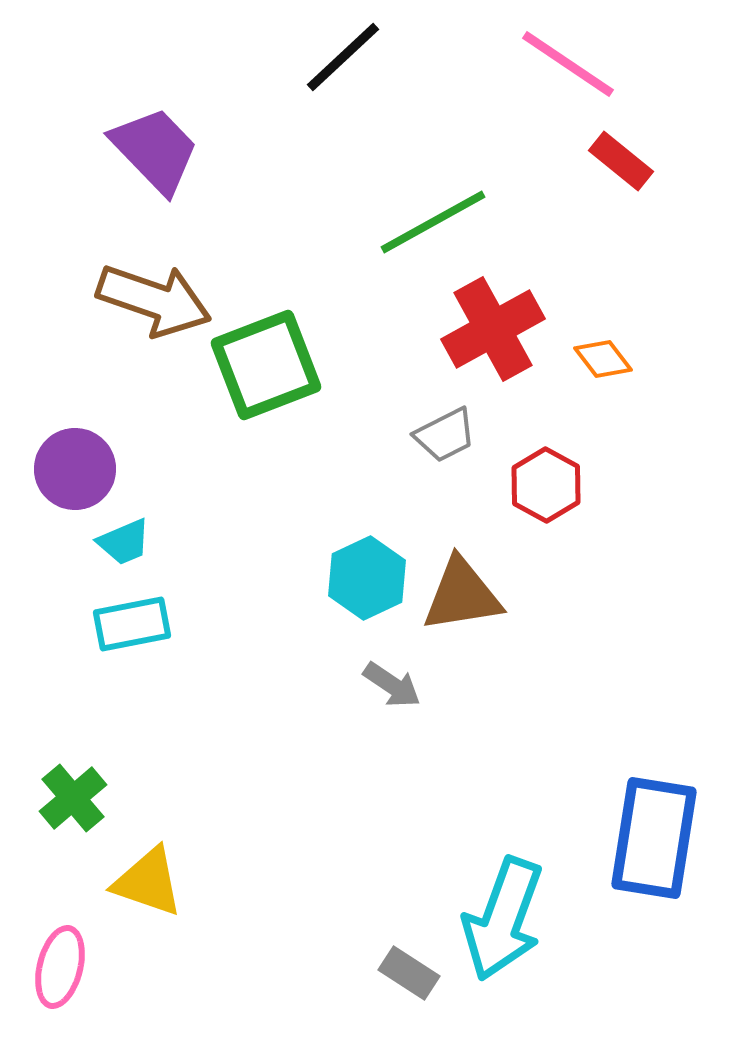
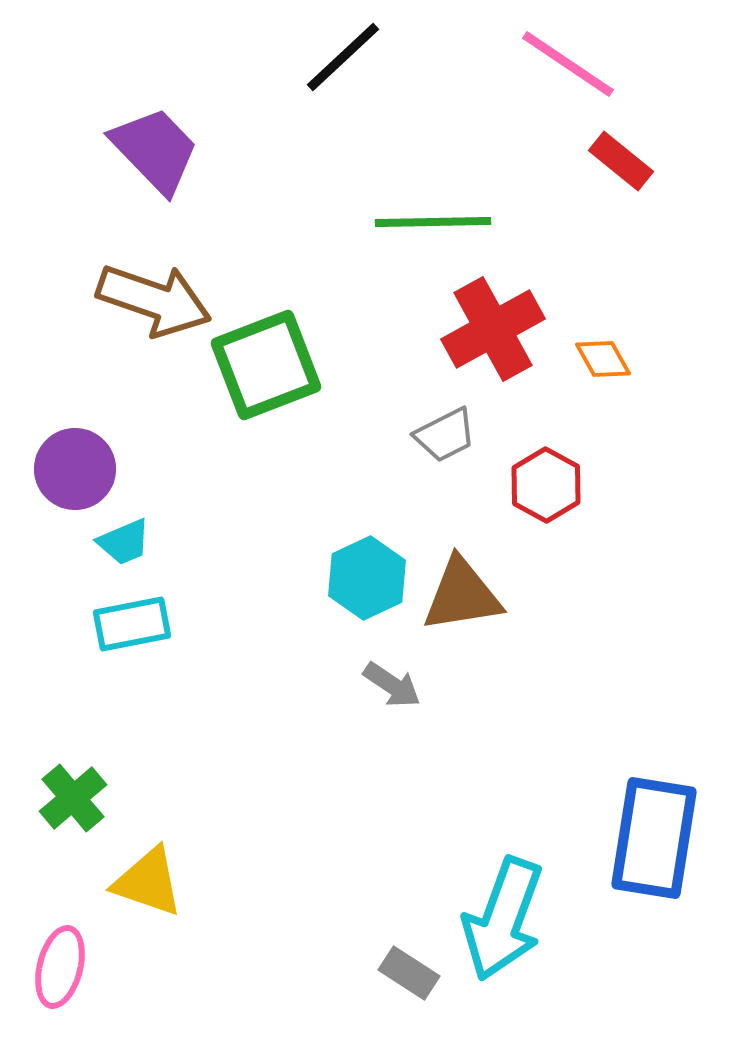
green line: rotated 28 degrees clockwise
orange diamond: rotated 8 degrees clockwise
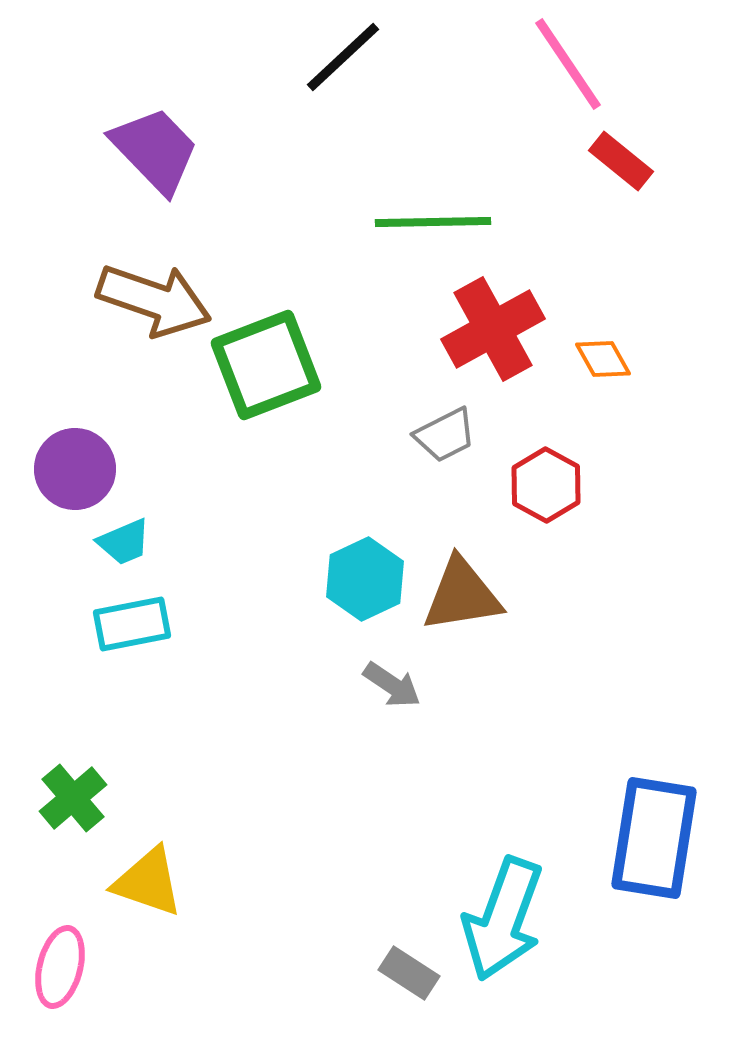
pink line: rotated 22 degrees clockwise
cyan hexagon: moved 2 px left, 1 px down
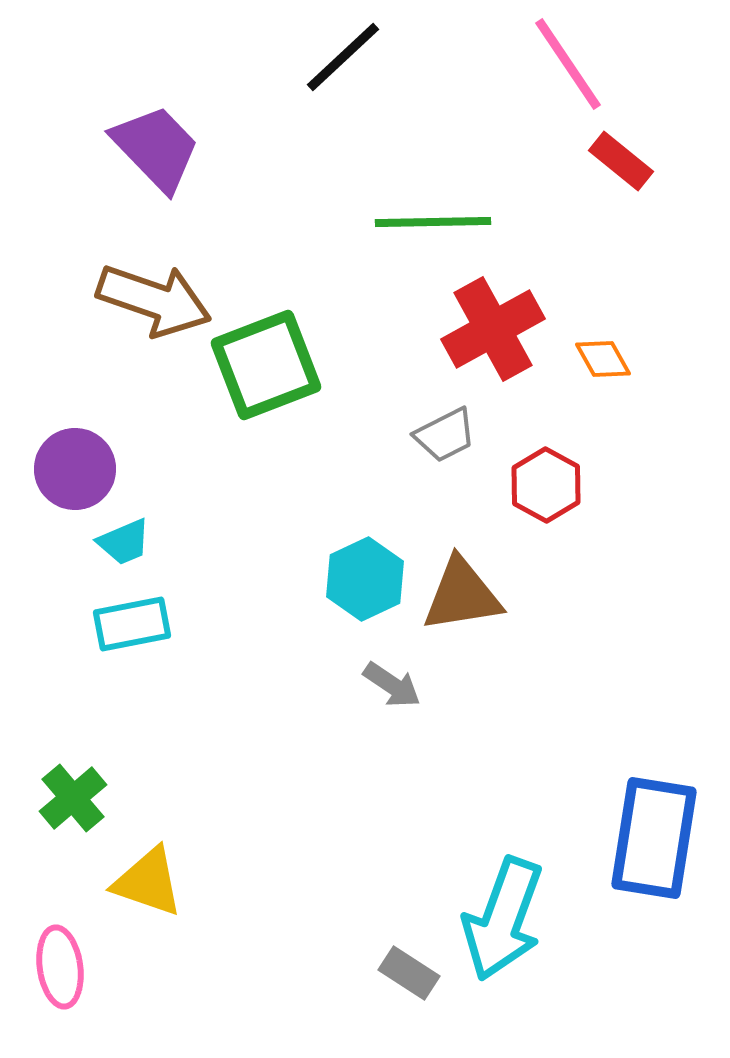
purple trapezoid: moved 1 px right, 2 px up
pink ellipse: rotated 22 degrees counterclockwise
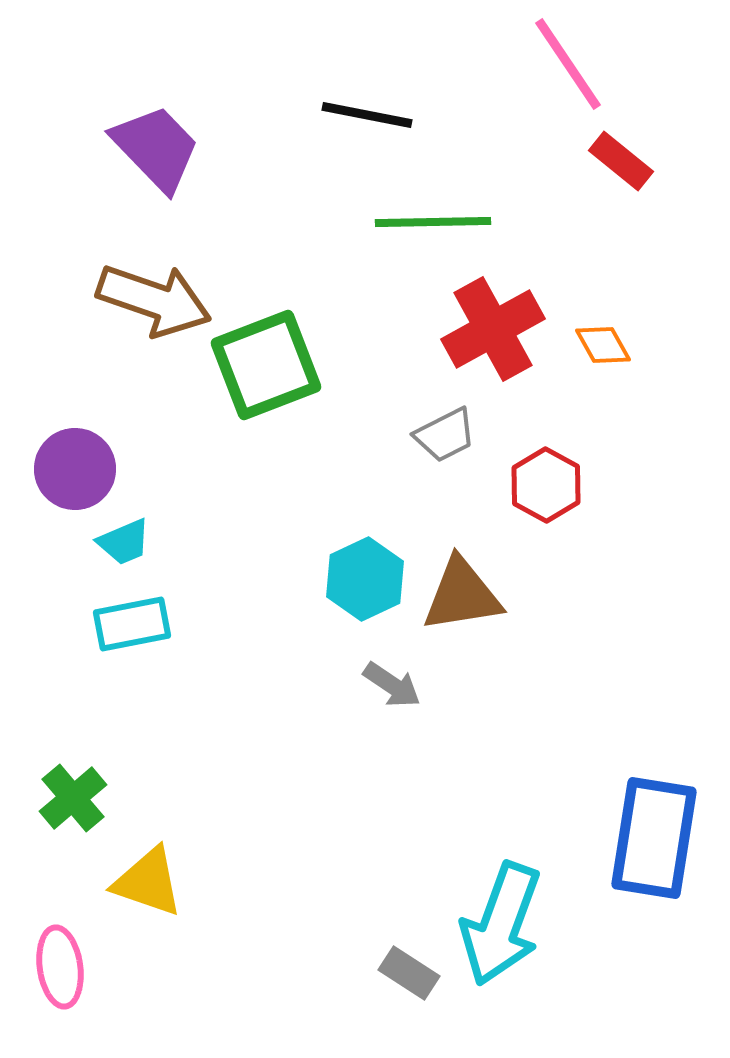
black line: moved 24 px right, 58 px down; rotated 54 degrees clockwise
orange diamond: moved 14 px up
cyan arrow: moved 2 px left, 5 px down
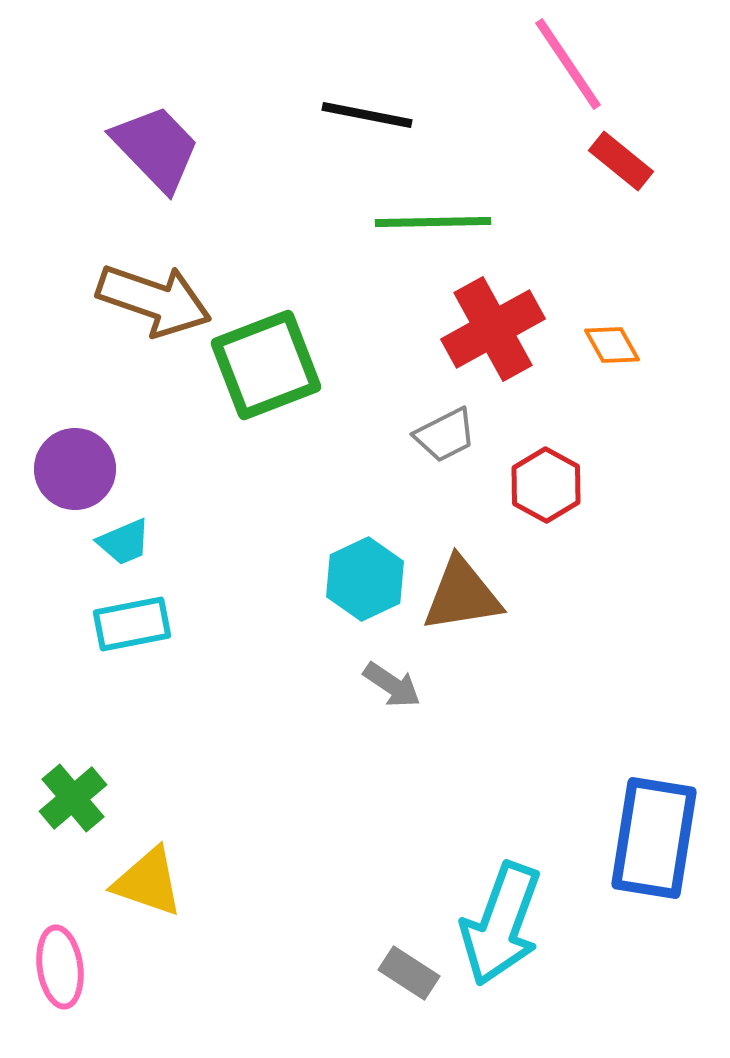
orange diamond: moved 9 px right
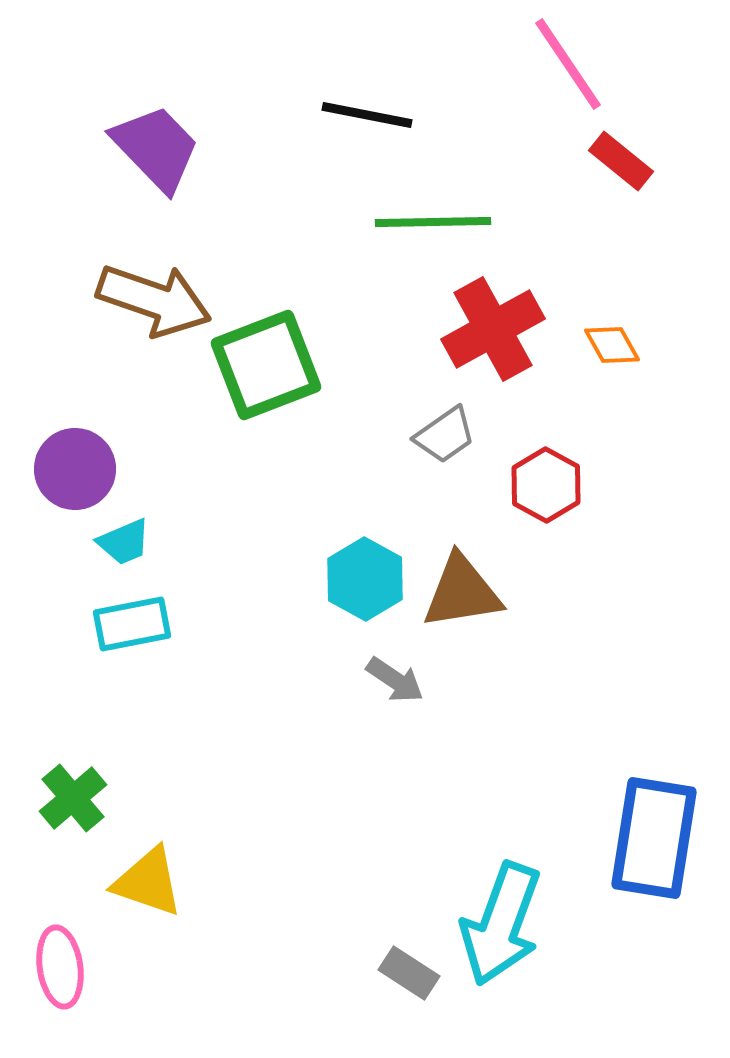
gray trapezoid: rotated 8 degrees counterclockwise
cyan hexagon: rotated 6 degrees counterclockwise
brown triangle: moved 3 px up
gray arrow: moved 3 px right, 5 px up
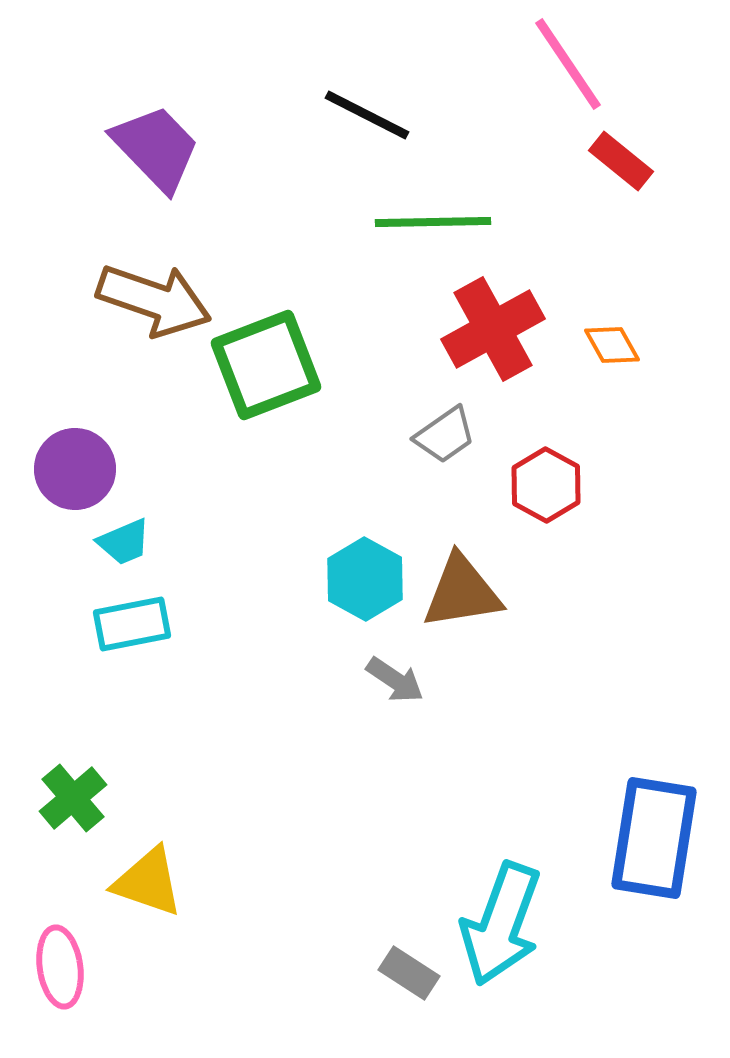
black line: rotated 16 degrees clockwise
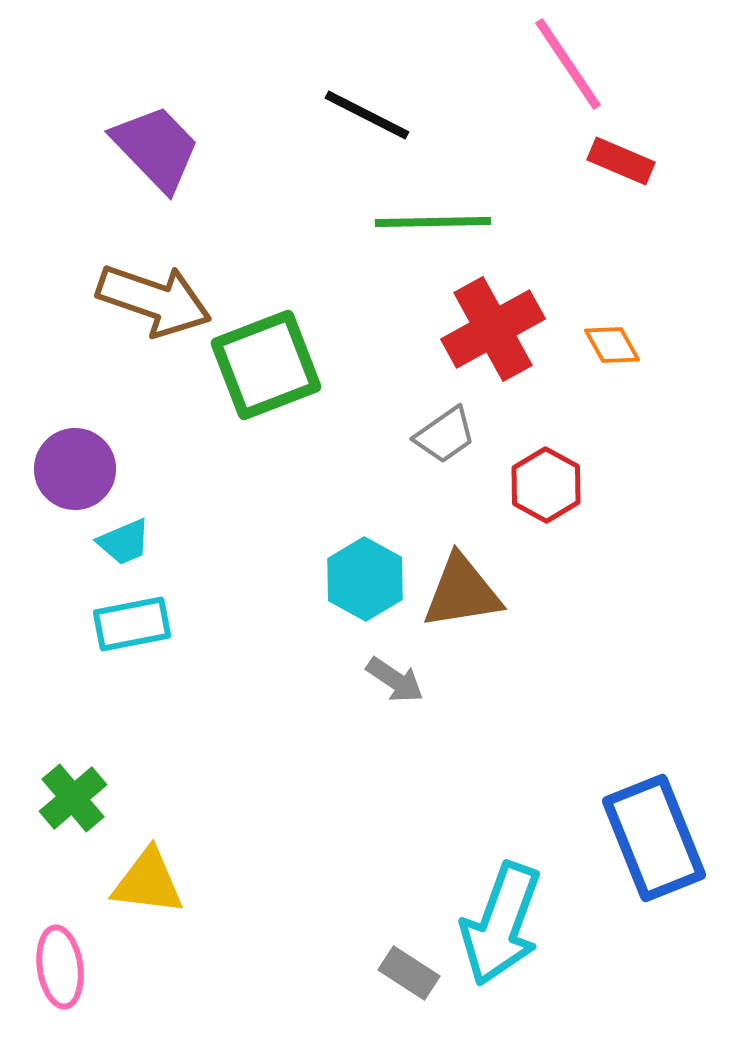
red rectangle: rotated 16 degrees counterclockwise
blue rectangle: rotated 31 degrees counterclockwise
yellow triangle: rotated 12 degrees counterclockwise
